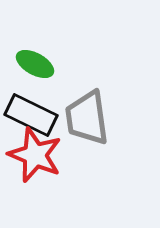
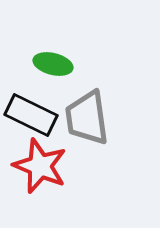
green ellipse: moved 18 px right; rotated 15 degrees counterclockwise
red star: moved 5 px right, 11 px down
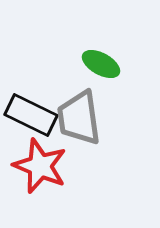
green ellipse: moved 48 px right; rotated 15 degrees clockwise
gray trapezoid: moved 8 px left
